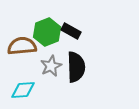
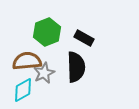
black rectangle: moved 13 px right, 7 px down
brown semicircle: moved 5 px right, 15 px down
gray star: moved 7 px left, 7 px down
cyan diamond: rotated 25 degrees counterclockwise
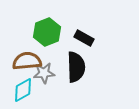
gray star: rotated 20 degrees clockwise
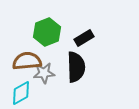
black rectangle: rotated 60 degrees counterclockwise
cyan diamond: moved 2 px left, 3 px down
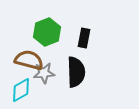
black rectangle: rotated 48 degrees counterclockwise
brown semicircle: moved 2 px right, 1 px up; rotated 20 degrees clockwise
black semicircle: moved 5 px down
cyan diamond: moved 3 px up
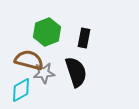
black semicircle: rotated 16 degrees counterclockwise
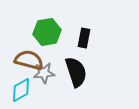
green hexagon: rotated 12 degrees clockwise
